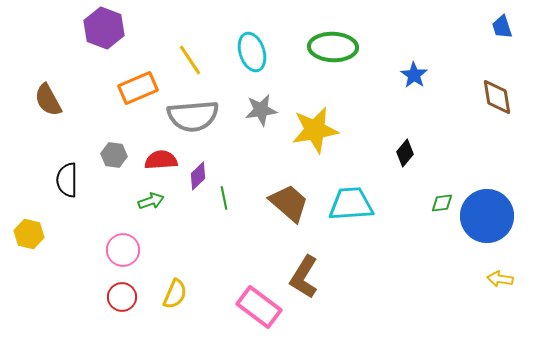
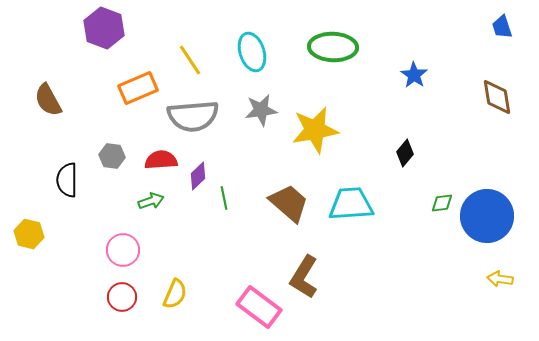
gray hexagon: moved 2 px left, 1 px down
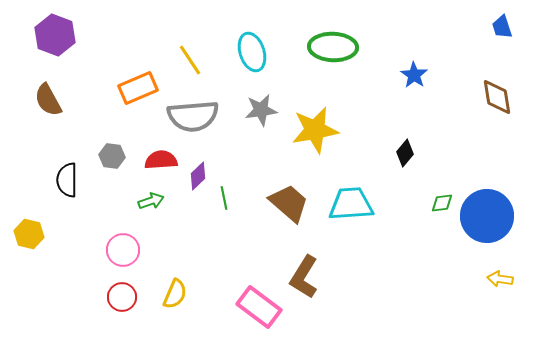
purple hexagon: moved 49 px left, 7 px down
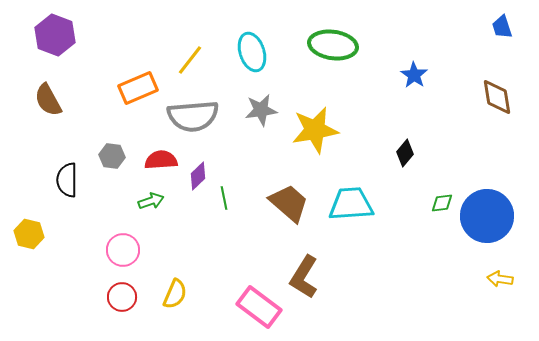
green ellipse: moved 2 px up; rotated 6 degrees clockwise
yellow line: rotated 72 degrees clockwise
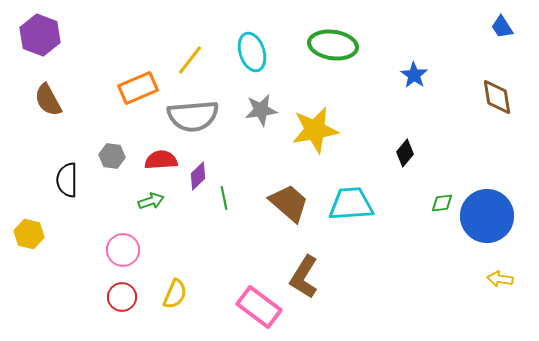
blue trapezoid: rotated 15 degrees counterclockwise
purple hexagon: moved 15 px left
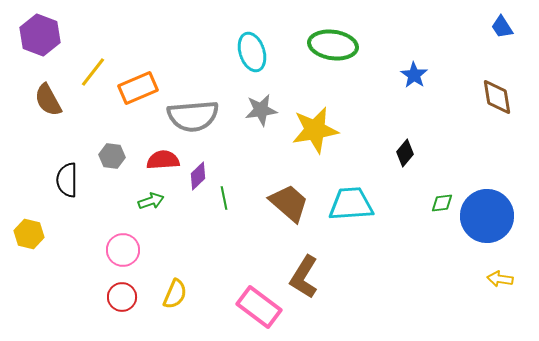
yellow line: moved 97 px left, 12 px down
red semicircle: moved 2 px right
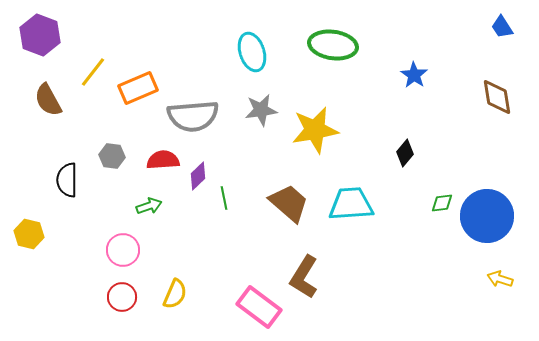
green arrow: moved 2 px left, 5 px down
yellow arrow: rotated 10 degrees clockwise
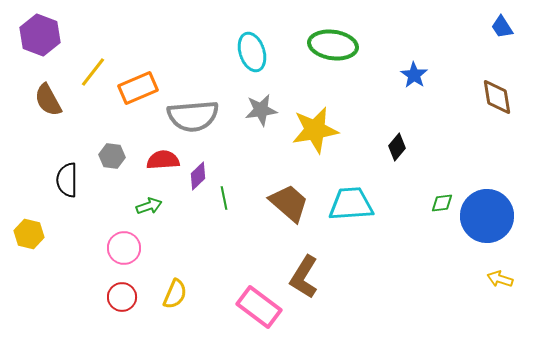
black diamond: moved 8 px left, 6 px up
pink circle: moved 1 px right, 2 px up
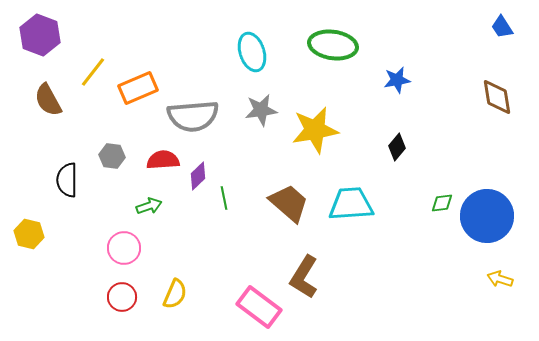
blue star: moved 17 px left, 5 px down; rotated 28 degrees clockwise
